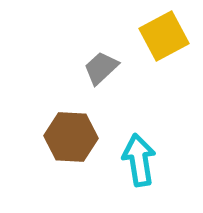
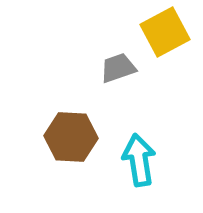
yellow square: moved 1 px right, 4 px up
gray trapezoid: moved 17 px right; rotated 24 degrees clockwise
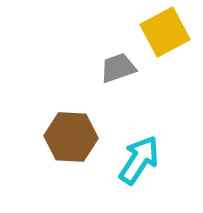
cyan arrow: rotated 42 degrees clockwise
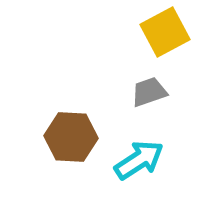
gray trapezoid: moved 31 px right, 24 px down
cyan arrow: rotated 24 degrees clockwise
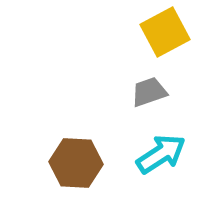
brown hexagon: moved 5 px right, 26 px down
cyan arrow: moved 22 px right, 6 px up
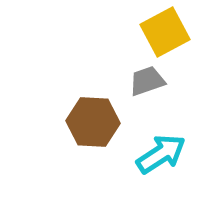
gray trapezoid: moved 2 px left, 11 px up
brown hexagon: moved 17 px right, 41 px up
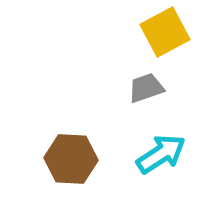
gray trapezoid: moved 1 px left, 7 px down
brown hexagon: moved 22 px left, 37 px down
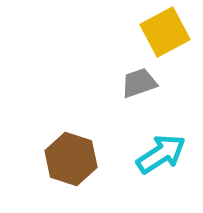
gray trapezoid: moved 7 px left, 5 px up
brown hexagon: rotated 15 degrees clockwise
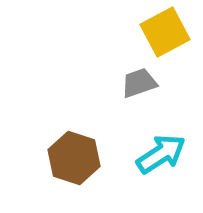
brown hexagon: moved 3 px right, 1 px up
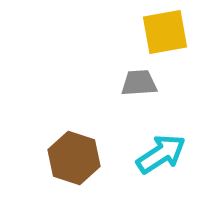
yellow square: rotated 18 degrees clockwise
gray trapezoid: rotated 15 degrees clockwise
